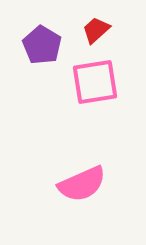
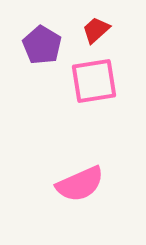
pink square: moved 1 px left, 1 px up
pink semicircle: moved 2 px left
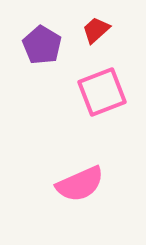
pink square: moved 8 px right, 11 px down; rotated 12 degrees counterclockwise
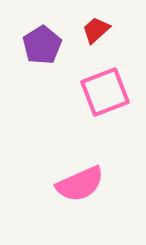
purple pentagon: rotated 9 degrees clockwise
pink square: moved 3 px right
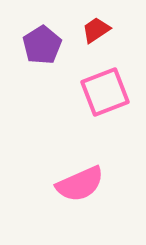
red trapezoid: rotated 8 degrees clockwise
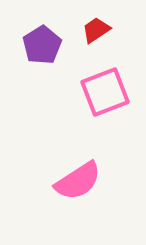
pink semicircle: moved 2 px left, 3 px up; rotated 9 degrees counterclockwise
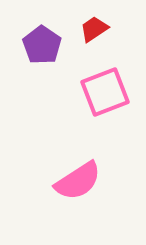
red trapezoid: moved 2 px left, 1 px up
purple pentagon: rotated 6 degrees counterclockwise
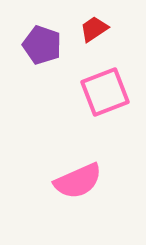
purple pentagon: rotated 15 degrees counterclockwise
pink semicircle: rotated 9 degrees clockwise
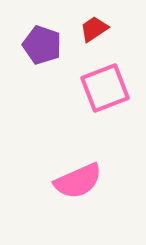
pink square: moved 4 px up
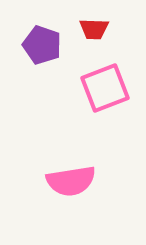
red trapezoid: rotated 144 degrees counterclockwise
pink semicircle: moved 7 px left; rotated 15 degrees clockwise
